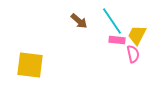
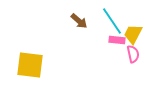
yellow trapezoid: moved 4 px left, 1 px up
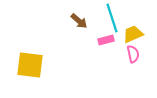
cyan line: moved 3 px up; rotated 16 degrees clockwise
yellow trapezoid: rotated 40 degrees clockwise
pink rectangle: moved 11 px left; rotated 21 degrees counterclockwise
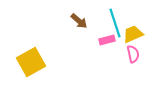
cyan line: moved 3 px right, 5 px down
pink rectangle: moved 1 px right
yellow square: moved 1 px right, 3 px up; rotated 36 degrees counterclockwise
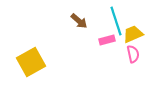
cyan line: moved 1 px right, 2 px up
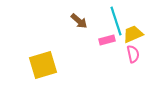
yellow square: moved 12 px right, 3 px down; rotated 12 degrees clockwise
